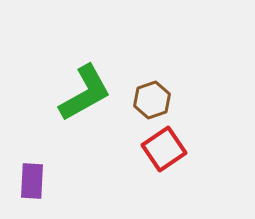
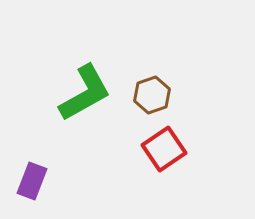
brown hexagon: moved 5 px up
purple rectangle: rotated 18 degrees clockwise
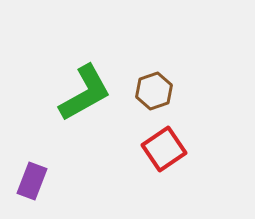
brown hexagon: moved 2 px right, 4 px up
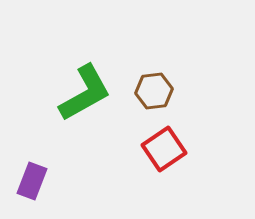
brown hexagon: rotated 12 degrees clockwise
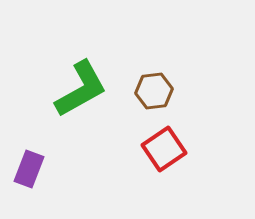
green L-shape: moved 4 px left, 4 px up
purple rectangle: moved 3 px left, 12 px up
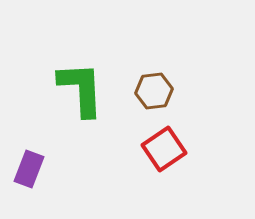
green L-shape: rotated 64 degrees counterclockwise
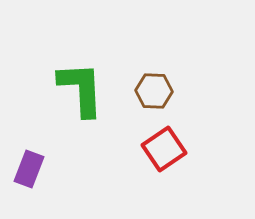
brown hexagon: rotated 9 degrees clockwise
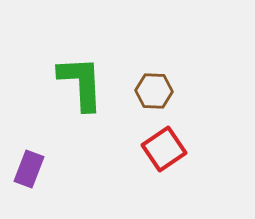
green L-shape: moved 6 px up
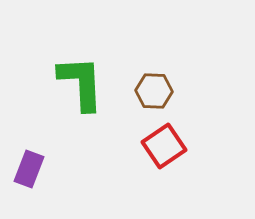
red square: moved 3 px up
